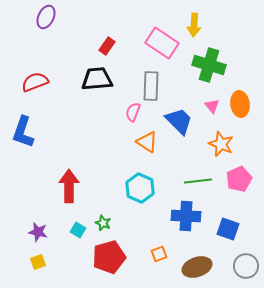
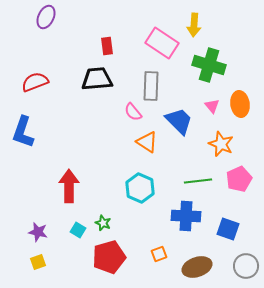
red rectangle: rotated 42 degrees counterclockwise
pink semicircle: rotated 60 degrees counterclockwise
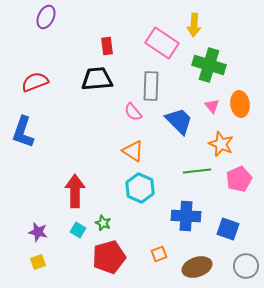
orange triangle: moved 14 px left, 9 px down
green line: moved 1 px left, 10 px up
red arrow: moved 6 px right, 5 px down
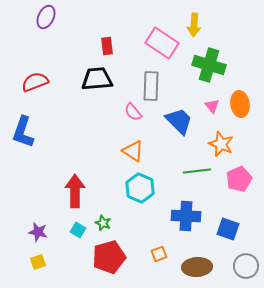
brown ellipse: rotated 16 degrees clockwise
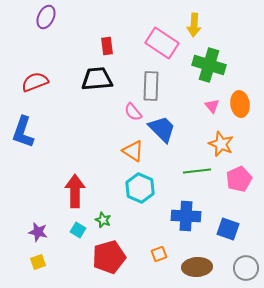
blue trapezoid: moved 17 px left, 8 px down
green star: moved 3 px up
gray circle: moved 2 px down
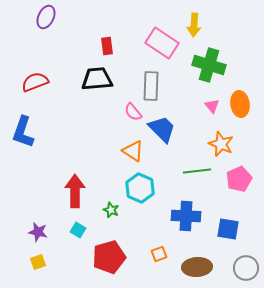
green star: moved 8 px right, 10 px up
blue square: rotated 10 degrees counterclockwise
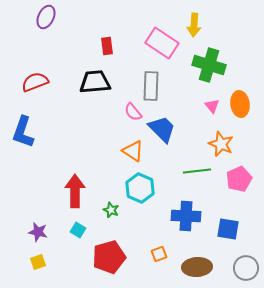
black trapezoid: moved 2 px left, 3 px down
